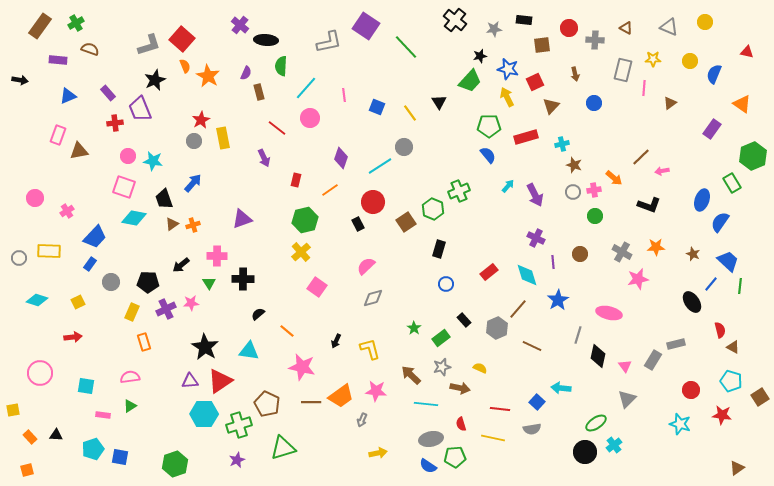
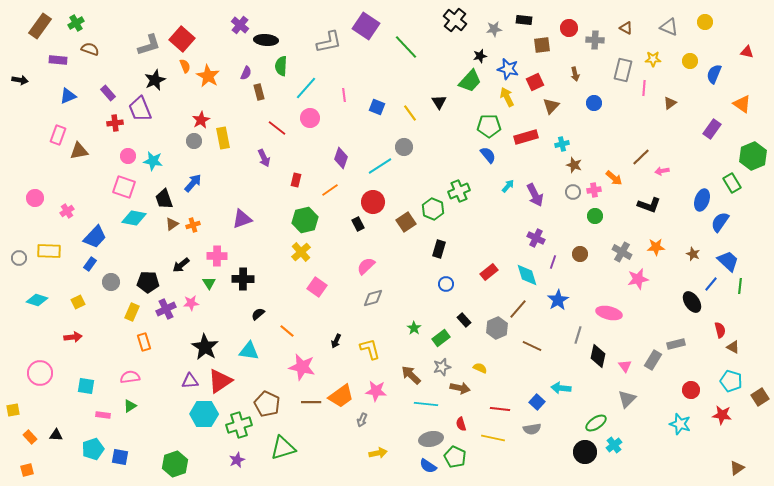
purple line at (553, 262): rotated 24 degrees clockwise
green pentagon at (455, 457): rotated 30 degrees clockwise
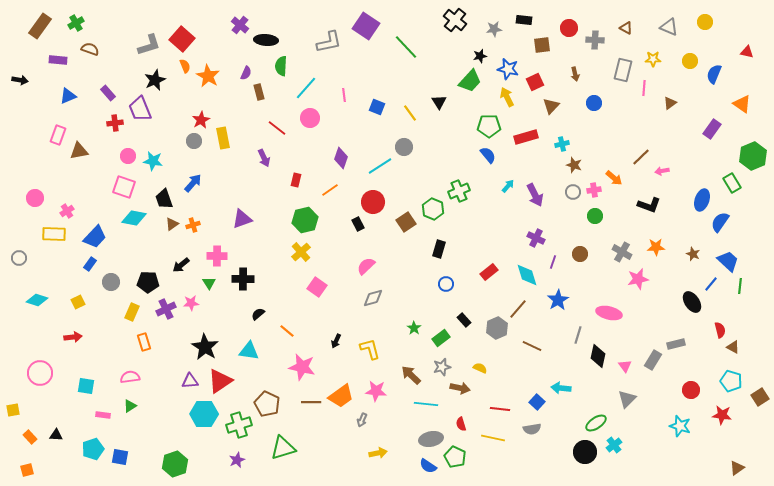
yellow rectangle at (49, 251): moved 5 px right, 17 px up
cyan star at (680, 424): moved 2 px down
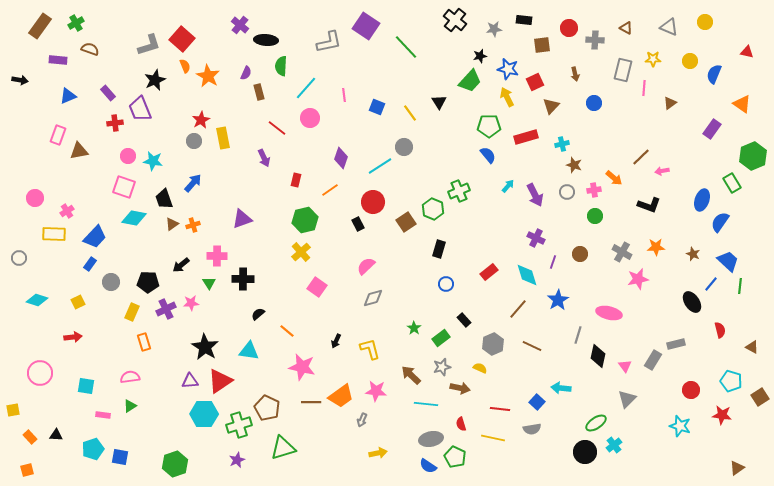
gray circle at (573, 192): moved 6 px left
gray hexagon at (497, 328): moved 4 px left, 16 px down
brown triangle at (733, 347): moved 19 px right
brown pentagon at (267, 404): moved 4 px down
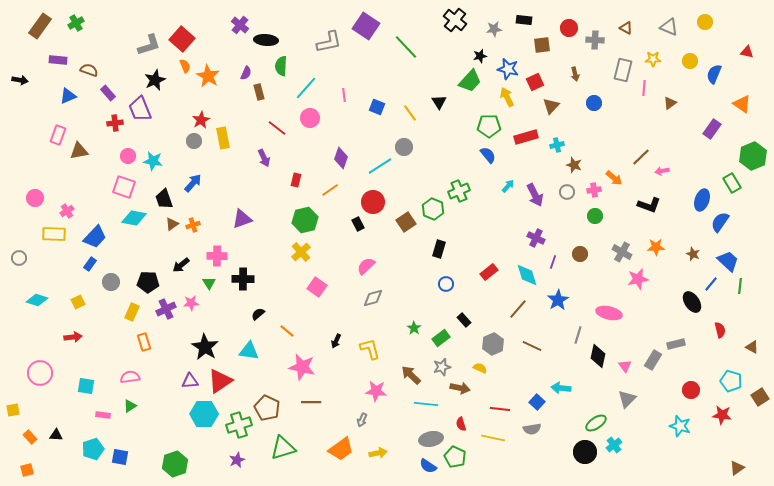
brown semicircle at (90, 49): moved 1 px left, 21 px down
cyan cross at (562, 144): moved 5 px left, 1 px down
orange trapezoid at (341, 396): moved 53 px down
